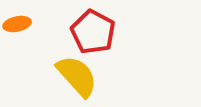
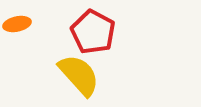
yellow semicircle: moved 2 px right, 1 px up
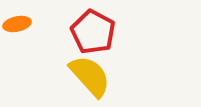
yellow semicircle: moved 11 px right, 1 px down
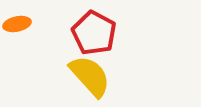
red pentagon: moved 1 px right, 1 px down
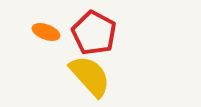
orange ellipse: moved 29 px right, 8 px down; rotated 32 degrees clockwise
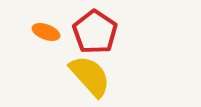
red pentagon: moved 1 px right, 1 px up; rotated 6 degrees clockwise
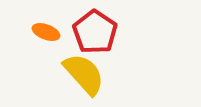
yellow semicircle: moved 6 px left, 2 px up
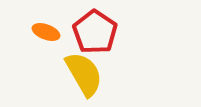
yellow semicircle: rotated 12 degrees clockwise
